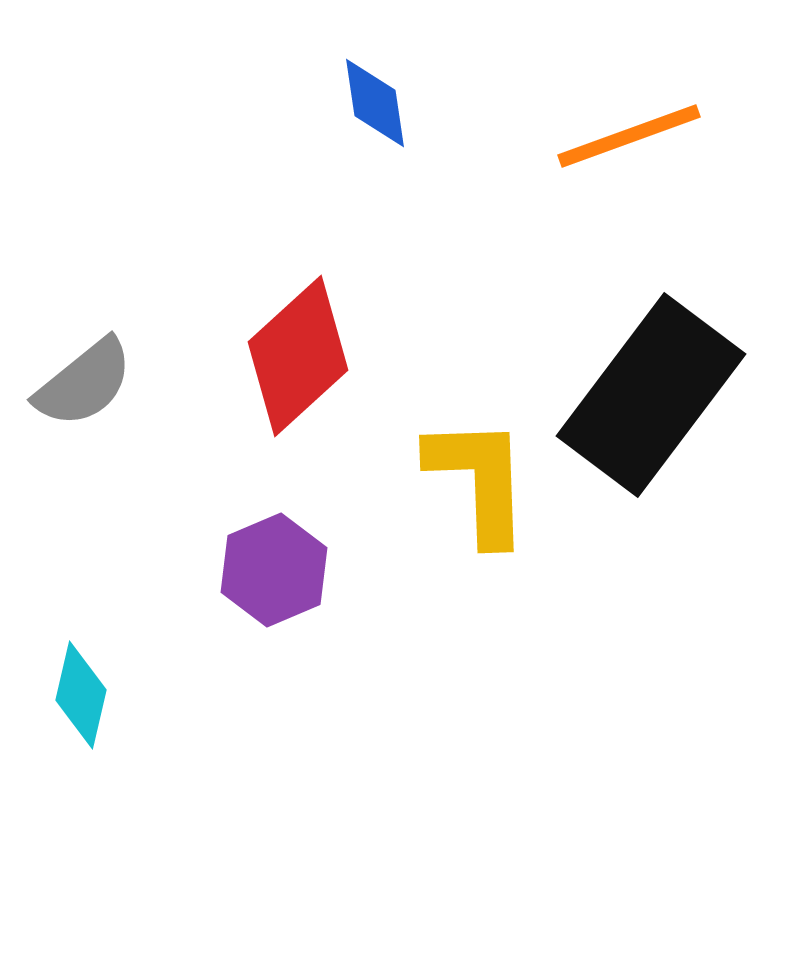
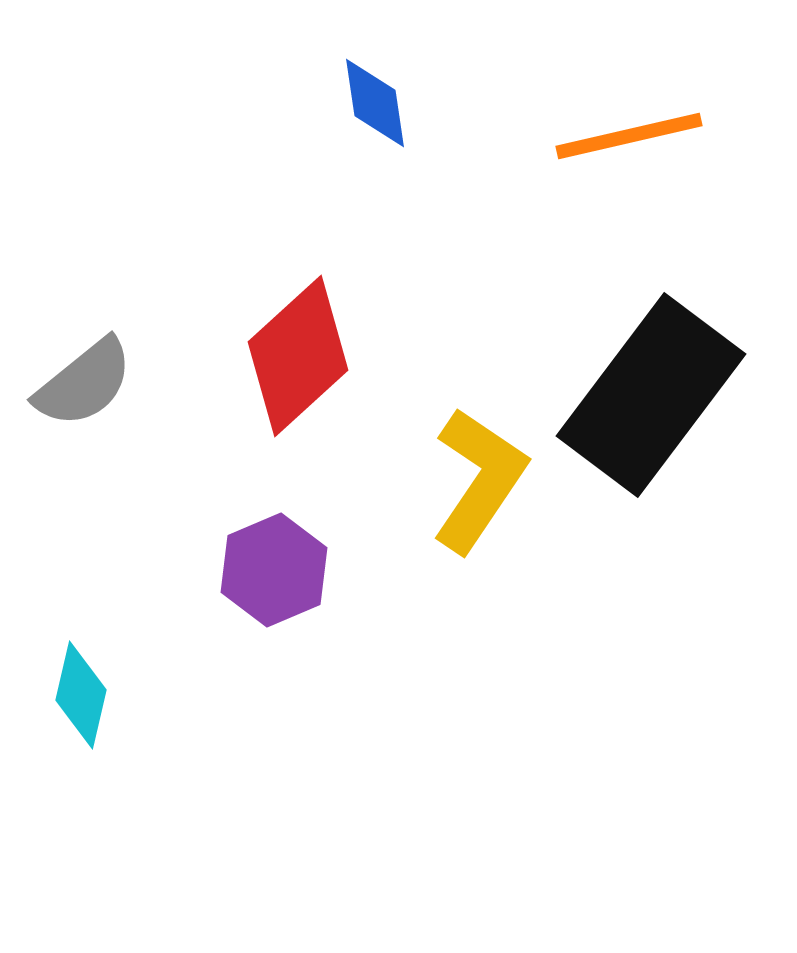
orange line: rotated 7 degrees clockwise
yellow L-shape: rotated 36 degrees clockwise
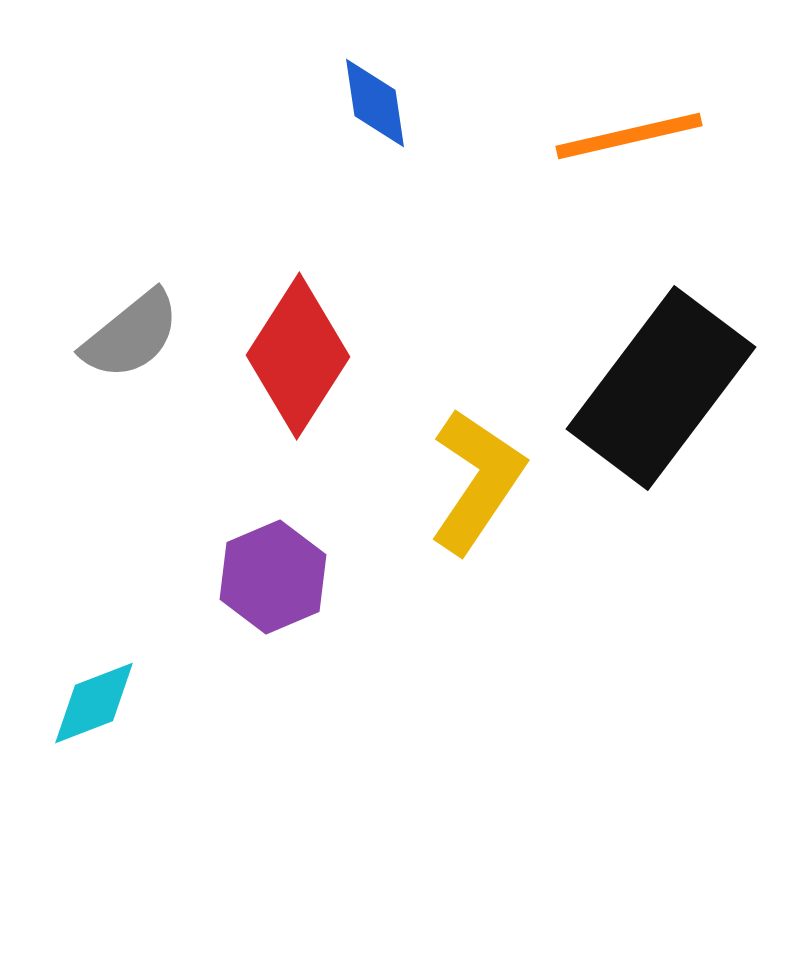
red diamond: rotated 15 degrees counterclockwise
gray semicircle: moved 47 px right, 48 px up
black rectangle: moved 10 px right, 7 px up
yellow L-shape: moved 2 px left, 1 px down
purple hexagon: moved 1 px left, 7 px down
cyan diamond: moved 13 px right, 8 px down; rotated 56 degrees clockwise
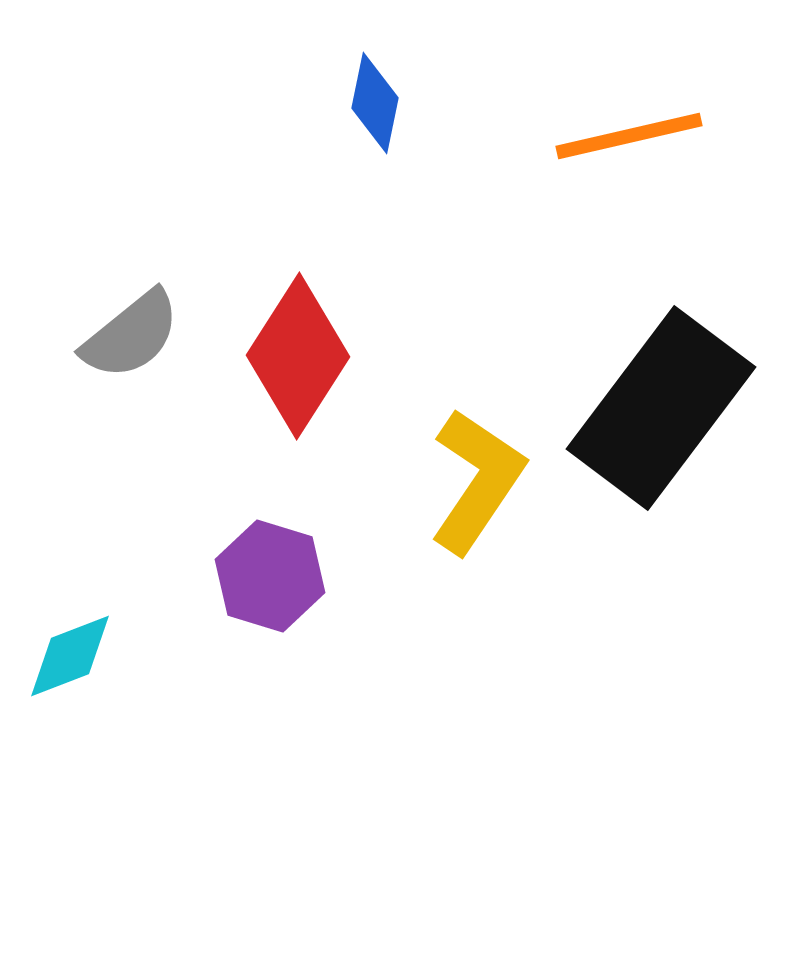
blue diamond: rotated 20 degrees clockwise
black rectangle: moved 20 px down
purple hexagon: moved 3 px left, 1 px up; rotated 20 degrees counterclockwise
cyan diamond: moved 24 px left, 47 px up
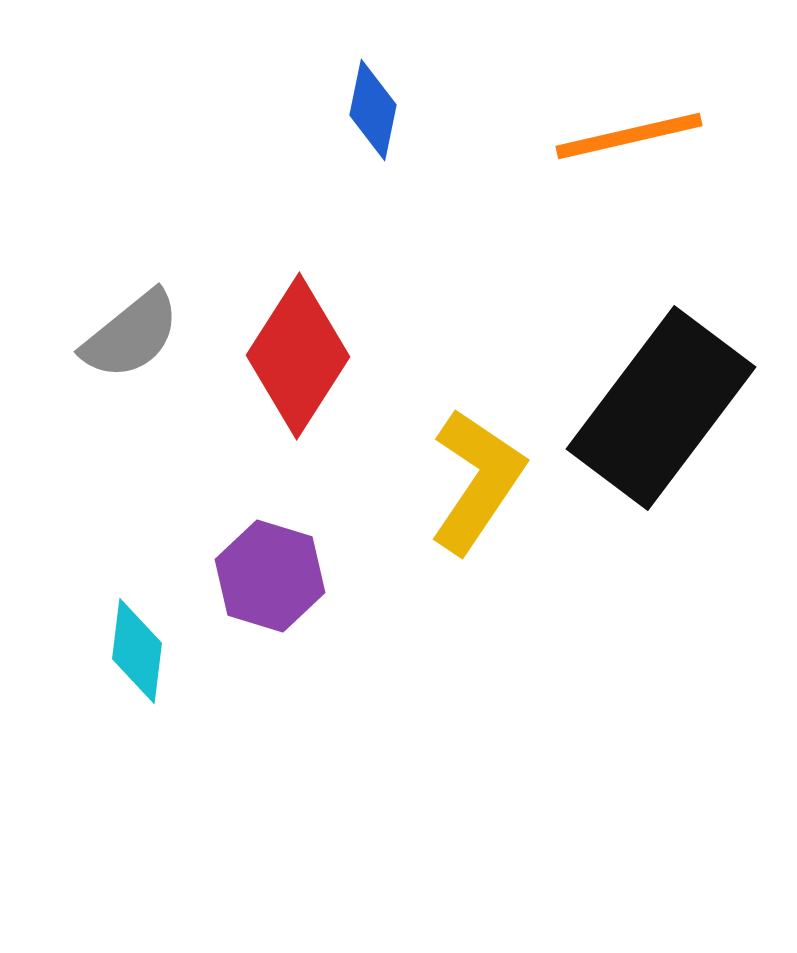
blue diamond: moved 2 px left, 7 px down
cyan diamond: moved 67 px right, 5 px up; rotated 62 degrees counterclockwise
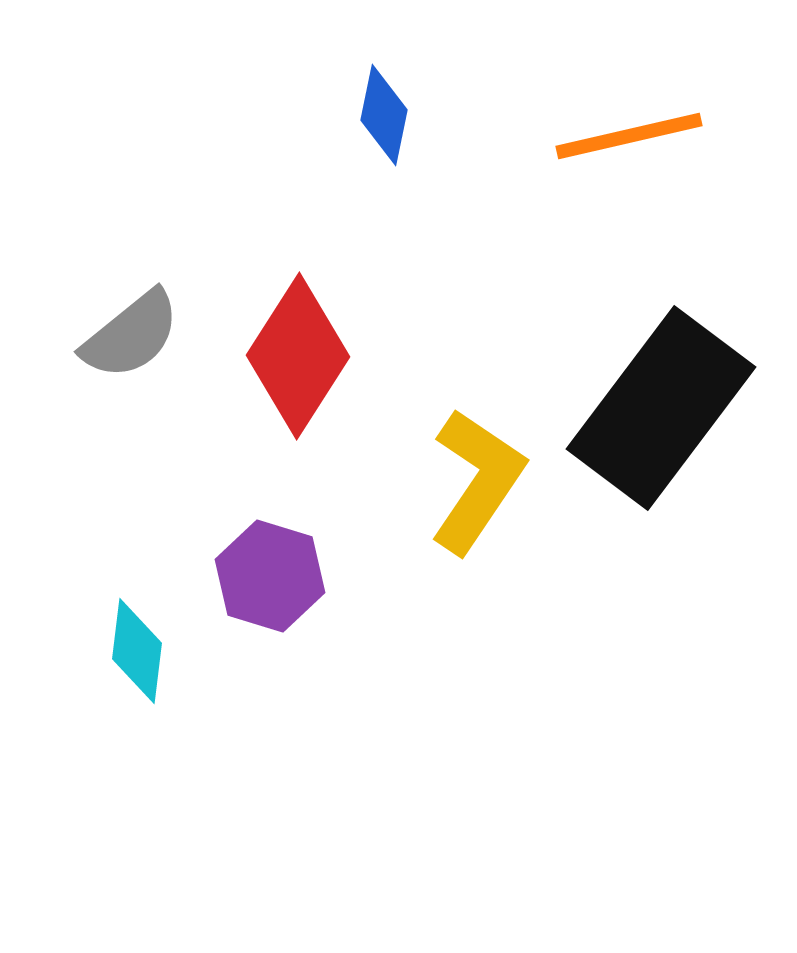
blue diamond: moved 11 px right, 5 px down
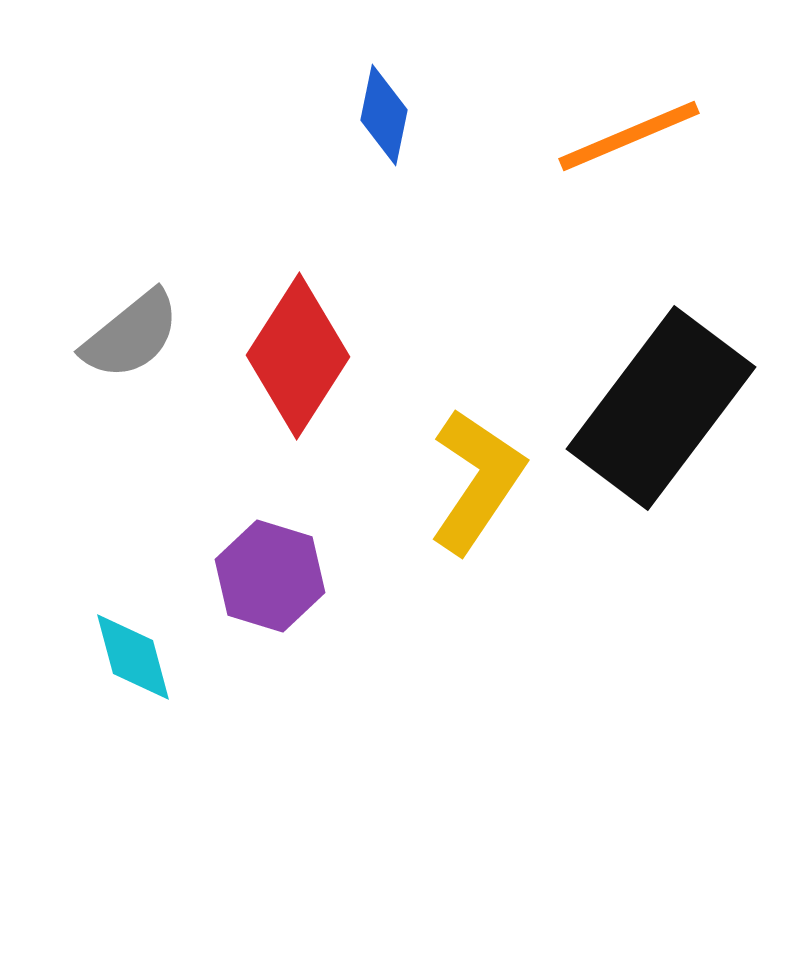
orange line: rotated 10 degrees counterclockwise
cyan diamond: moved 4 px left, 6 px down; rotated 22 degrees counterclockwise
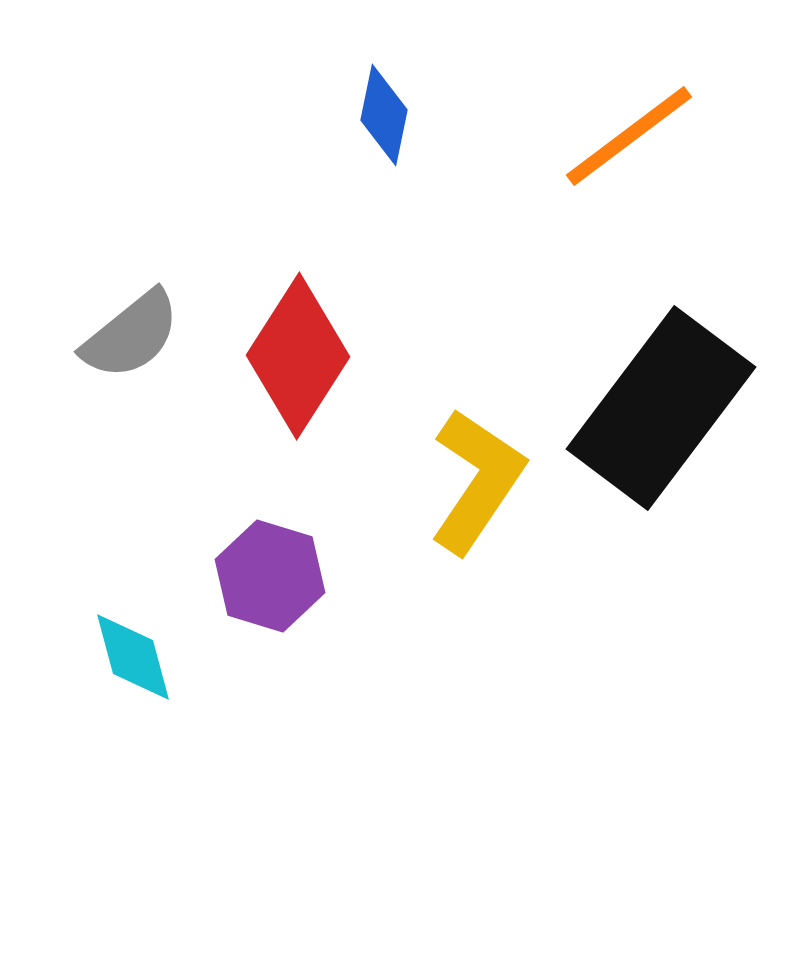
orange line: rotated 14 degrees counterclockwise
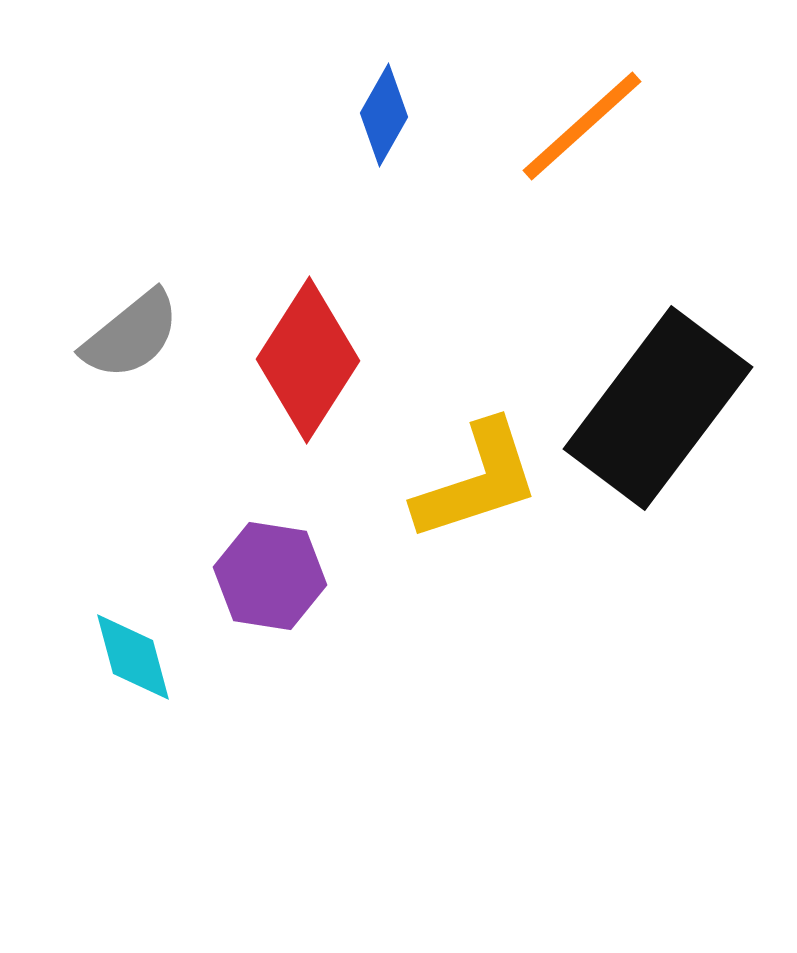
blue diamond: rotated 18 degrees clockwise
orange line: moved 47 px left, 10 px up; rotated 5 degrees counterclockwise
red diamond: moved 10 px right, 4 px down
black rectangle: moved 3 px left
yellow L-shape: rotated 38 degrees clockwise
purple hexagon: rotated 8 degrees counterclockwise
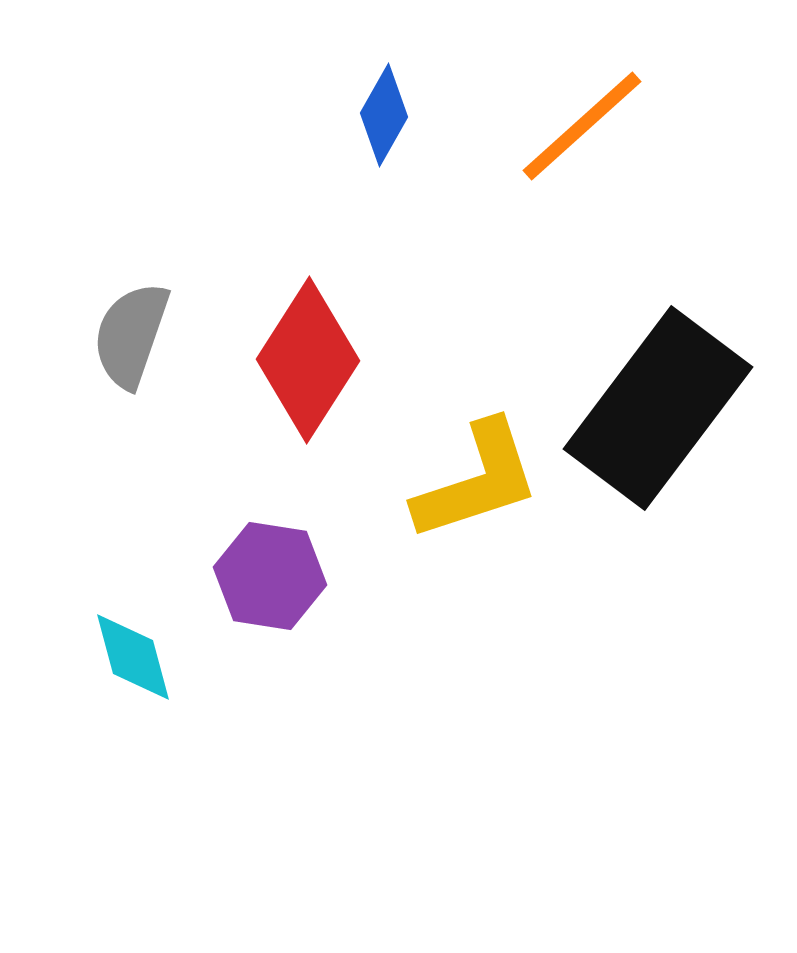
gray semicircle: rotated 148 degrees clockwise
